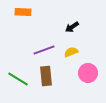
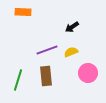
purple line: moved 3 px right
green line: moved 1 px down; rotated 75 degrees clockwise
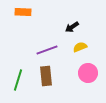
yellow semicircle: moved 9 px right, 5 px up
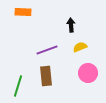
black arrow: moved 1 px left, 2 px up; rotated 120 degrees clockwise
green line: moved 6 px down
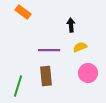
orange rectangle: rotated 35 degrees clockwise
purple line: moved 2 px right; rotated 20 degrees clockwise
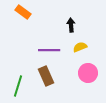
brown rectangle: rotated 18 degrees counterclockwise
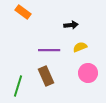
black arrow: rotated 88 degrees clockwise
